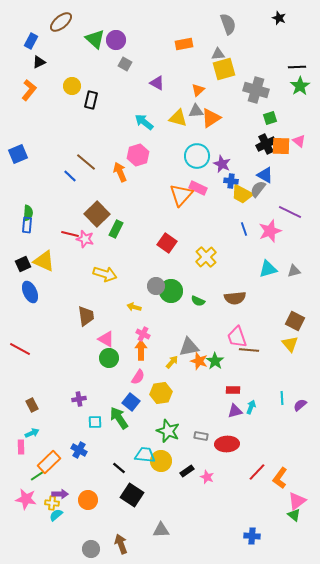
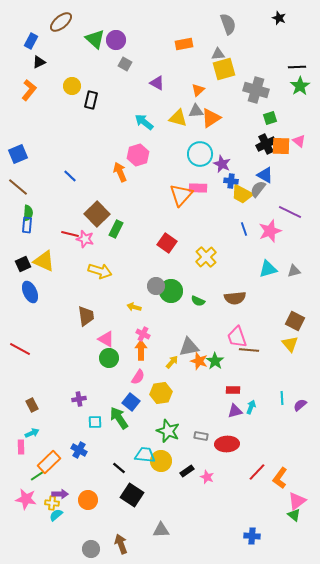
cyan circle at (197, 156): moved 3 px right, 2 px up
brown line at (86, 162): moved 68 px left, 25 px down
pink rectangle at (198, 188): rotated 24 degrees counterclockwise
yellow arrow at (105, 274): moved 5 px left, 3 px up
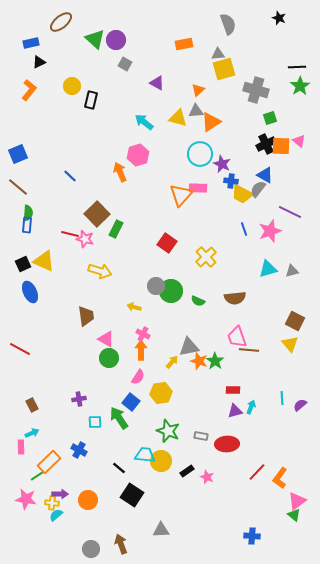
blue rectangle at (31, 41): moved 2 px down; rotated 49 degrees clockwise
orange triangle at (211, 118): moved 4 px down
gray triangle at (294, 271): moved 2 px left
